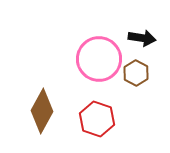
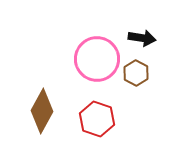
pink circle: moved 2 px left
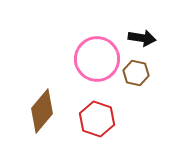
brown hexagon: rotated 15 degrees counterclockwise
brown diamond: rotated 12 degrees clockwise
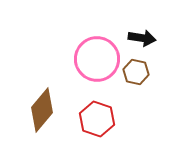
brown hexagon: moved 1 px up
brown diamond: moved 1 px up
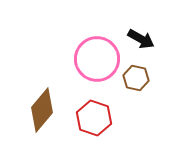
black arrow: moved 1 px left, 1 px down; rotated 20 degrees clockwise
brown hexagon: moved 6 px down
red hexagon: moved 3 px left, 1 px up
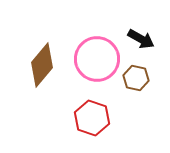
brown diamond: moved 45 px up
red hexagon: moved 2 px left
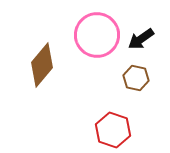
black arrow: rotated 116 degrees clockwise
pink circle: moved 24 px up
red hexagon: moved 21 px right, 12 px down
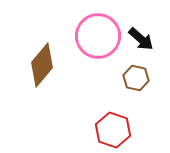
pink circle: moved 1 px right, 1 px down
black arrow: rotated 104 degrees counterclockwise
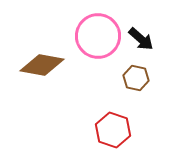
brown diamond: rotated 60 degrees clockwise
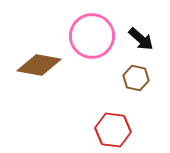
pink circle: moved 6 px left
brown diamond: moved 3 px left
red hexagon: rotated 12 degrees counterclockwise
